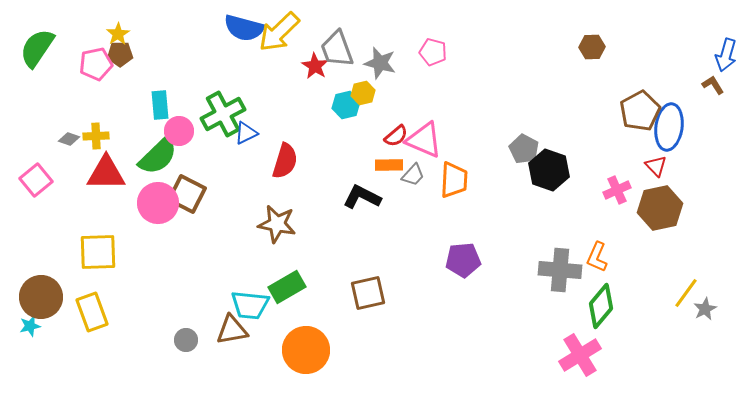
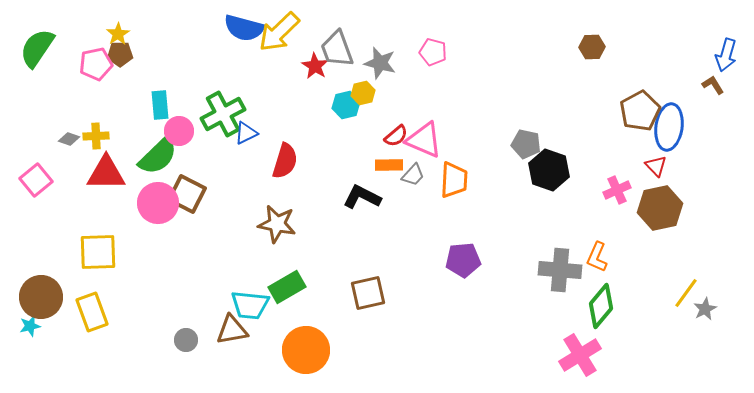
gray pentagon at (524, 149): moved 2 px right, 5 px up; rotated 16 degrees counterclockwise
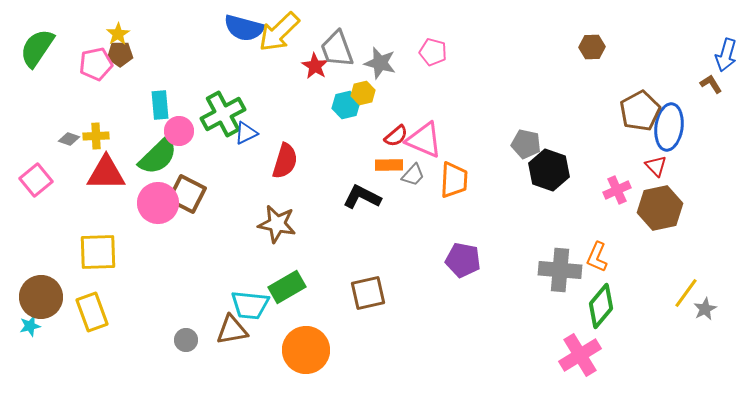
brown L-shape at (713, 85): moved 2 px left, 1 px up
purple pentagon at (463, 260): rotated 16 degrees clockwise
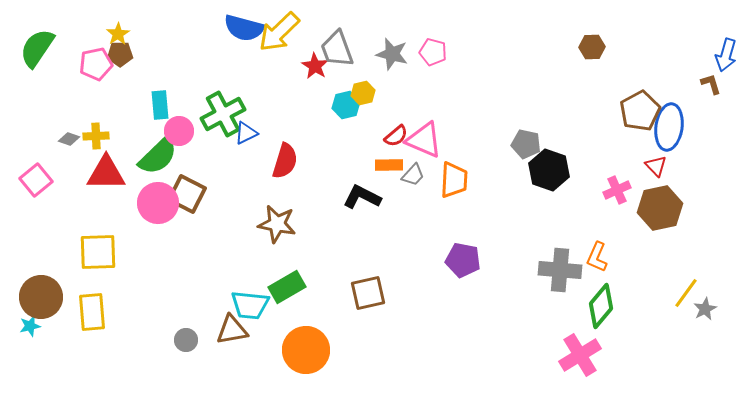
gray star at (380, 63): moved 12 px right, 9 px up
brown L-shape at (711, 84): rotated 15 degrees clockwise
yellow rectangle at (92, 312): rotated 15 degrees clockwise
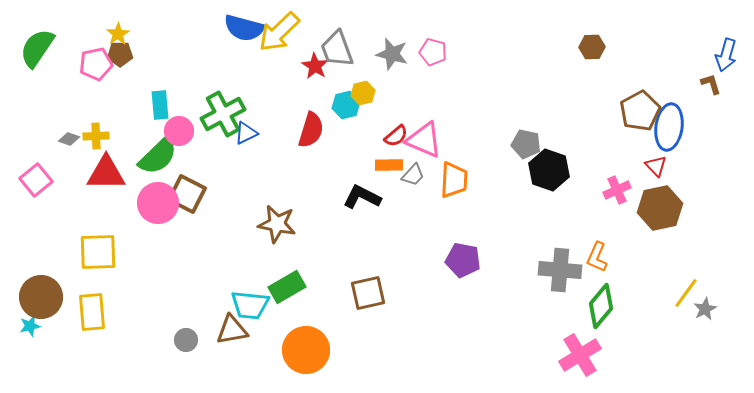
red semicircle at (285, 161): moved 26 px right, 31 px up
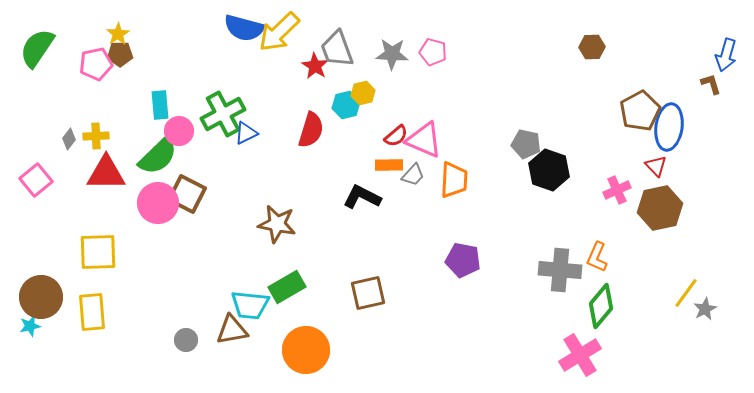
gray star at (392, 54): rotated 12 degrees counterclockwise
gray diamond at (69, 139): rotated 70 degrees counterclockwise
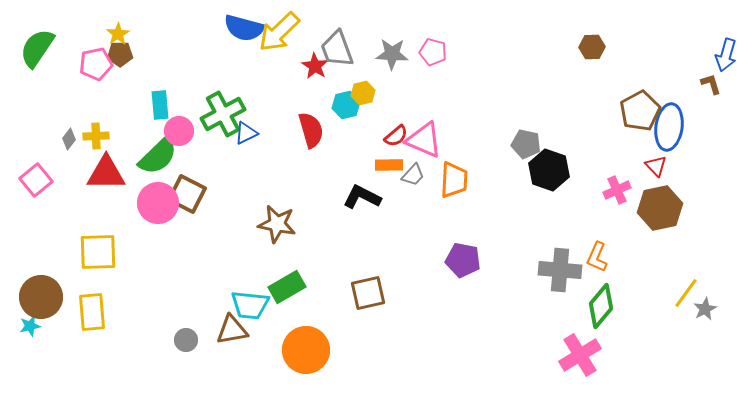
red semicircle at (311, 130): rotated 33 degrees counterclockwise
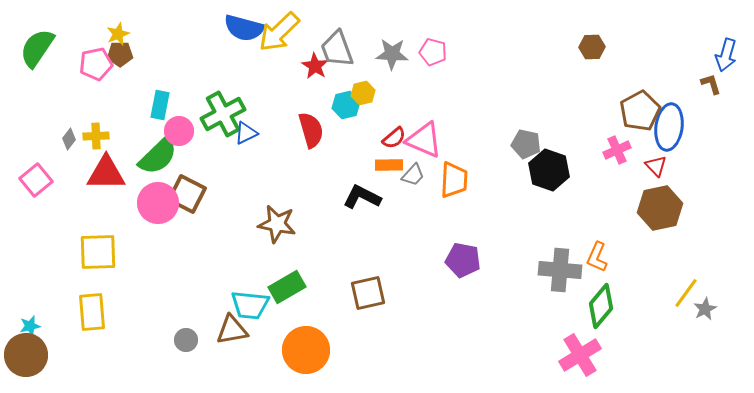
yellow star at (118, 34): rotated 10 degrees clockwise
cyan rectangle at (160, 105): rotated 16 degrees clockwise
red semicircle at (396, 136): moved 2 px left, 2 px down
pink cross at (617, 190): moved 40 px up
brown circle at (41, 297): moved 15 px left, 58 px down
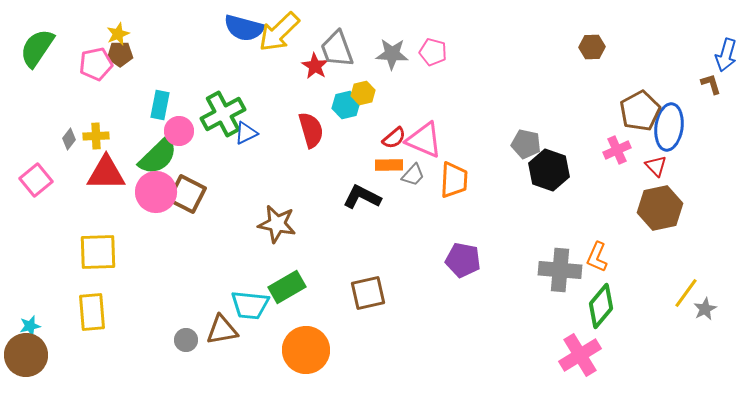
pink circle at (158, 203): moved 2 px left, 11 px up
brown triangle at (232, 330): moved 10 px left
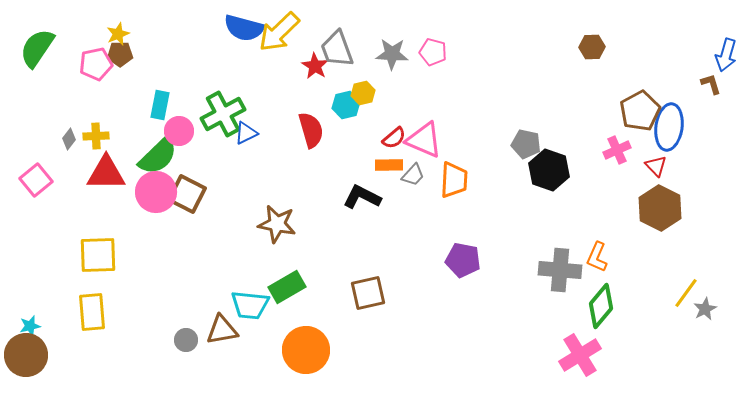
brown hexagon at (660, 208): rotated 21 degrees counterclockwise
yellow square at (98, 252): moved 3 px down
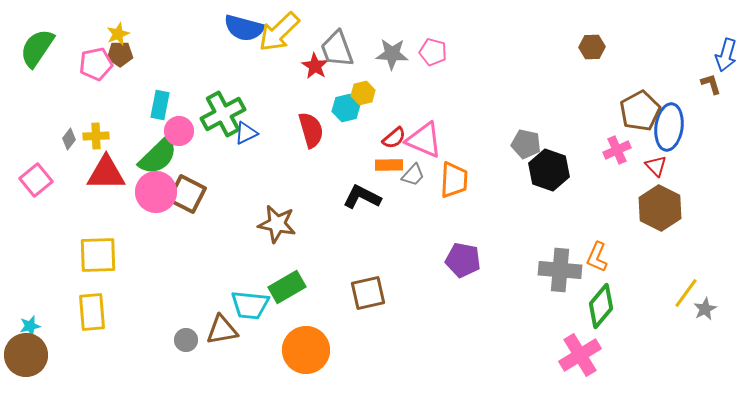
cyan hexagon at (346, 105): moved 3 px down
